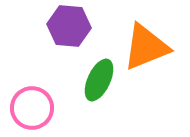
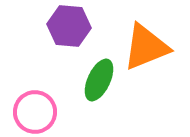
pink circle: moved 3 px right, 4 px down
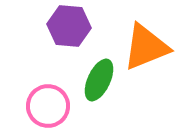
pink circle: moved 13 px right, 6 px up
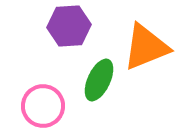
purple hexagon: rotated 9 degrees counterclockwise
pink circle: moved 5 px left
